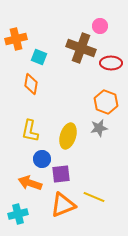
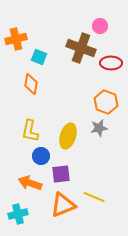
blue circle: moved 1 px left, 3 px up
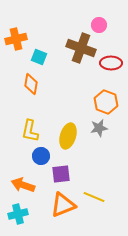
pink circle: moved 1 px left, 1 px up
orange arrow: moved 7 px left, 2 px down
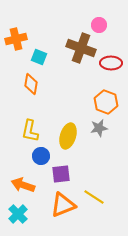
yellow line: rotated 10 degrees clockwise
cyan cross: rotated 30 degrees counterclockwise
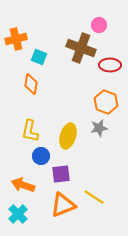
red ellipse: moved 1 px left, 2 px down
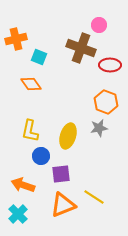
orange diamond: rotated 45 degrees counterclockwise
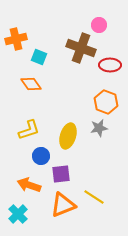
yellow L-shape: moved 1 px left, 1 px up; rotated 120 degrees counterclockwise
orange arrow: moved 6 px right
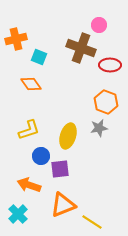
purple square: moved 1 px left, 5 px up
yellow line: moved 2 px left, 25 px down
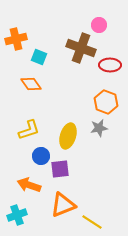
cyan cross: moved 1 px left, 1 px down; rotated 24 degrees clockwise
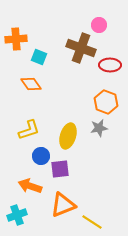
orange cross: rotated 10 degrees clockwise
orange arrow: moved 1 px right, 1 px down
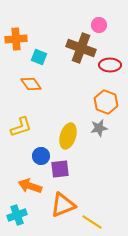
yellow L-shape: moved 8 px left, 3 px up
